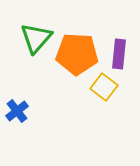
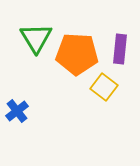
green triangle: rotated 12 degrees counterclockwise
purple rectangle: moved 1 px right, 5 px up
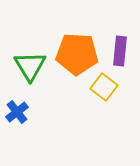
green triangle: moved 6 px left, 28 px down
purple rectangle: moved 2 px down
blue cross: moved 1 px down
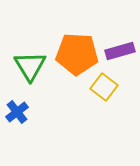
purple rectangle: rotated 68 degrees clockwise
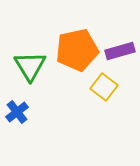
orange pentagon: moved 4 px up; rotated 15 degrees counterclockwise
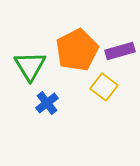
orange pentagon: rotated 15 degrees counterclockwise
blue cross: moved 30 px right, 9 px up
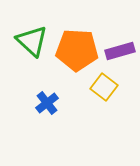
orange pentagon: rotated 30 degrees clockwise
green triangle: moved 2 px right, 25 px up; rotated 16 degrees counterclockwise
